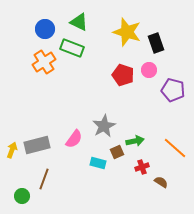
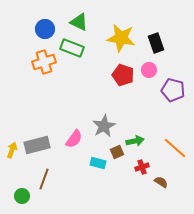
yellow star: moved 6 px left, 6 px down; rotated 8 degrees counterclockwise
orange cross: rotated 15 degrees clockwise
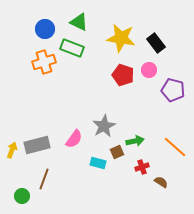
black rectangle: rotated 18 degrees counterclockwise
orange line: moved 1 px up
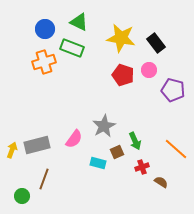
green arrow: rotated 78 degrees clockwise
orange line: moved 1 px right, 2 px down
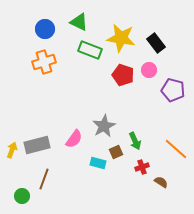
green rectangle: moved 18 px right, 2 px down
brown square: moved 1 px left
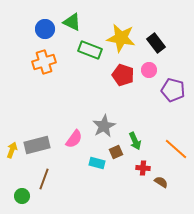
green triangle: moved 7 px left
cyan rectangle: moved 1 px left
red cross: moved 1 px right, 1 px down; rotated 24 degrees clockwise
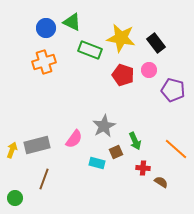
blue circle: moved 1 px right, 1 px up
green circle: moved 7 px left, 2 px down
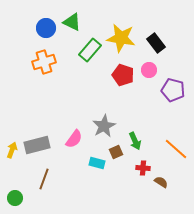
green rectangle: rotated 70 degrees counterclockwise
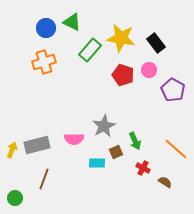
purple pentagon: rotated 15 degrees clockwise
pink semicircle: rotated 54 degrees clockwise
cyan rectangle: rotated 14 degrees counterclockwise
red cross: rotated 24 degrees clockwise
brown semicircle: moved 4 px right
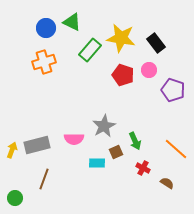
purple pentagon: rotated 10 degrees counterclockwise
brown semicircle: moved 2 px right, 1 px down
